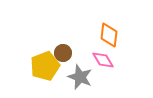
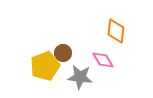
orange diamond: moved 7 px right, 4 px up
gray star: rotated 15 degrees counterclockwise
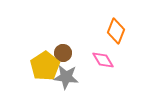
orange diamond: rotated 15 degrees clockwise
yellow pentagon: rotated 12 degrees counterclockwise
gray star: moved 14 px left
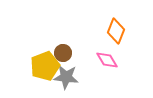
pink diamond: moved 4 px right
yellow pentagon: rotated 12 degrees clockwise
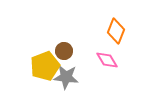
brown circle: moved 1 px right, 2 px up
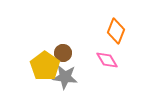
brown circle: moved 1 px left, 2 px down
yellow pentagon: rotated 16 degrees counterclockwise
gray star: moved 1 px left
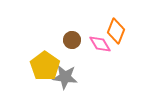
brown circle: moved 9 px right, 13 px up
pink diamond: moved 7 px left, 16 px up
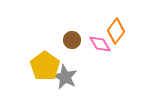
orange diamond: rotated 15 degrees clockwise
gray star: rotated 20 degrees clockwise
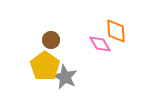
orange diamond: rotated 40 degrees counterclockwise
brown circle: moved 21 px left
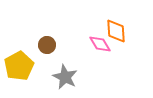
brown circle: moved 4 px left, 5 px down
yellow pentagon: moved 26 px left; rotated 8 degrees clockwise
